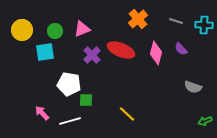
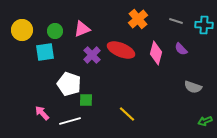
white pentagon: rotated 10 degrees clockwise
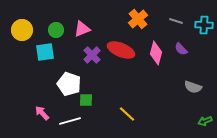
green circle: moved 1 px right, 1 px up
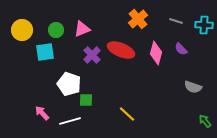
green arrow: rotated 72 degrees clockwise
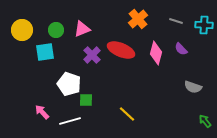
pink arrow: moved 1 px up
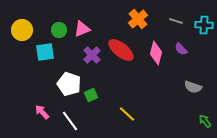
green circle: moved 3 px right
red ellipse: rotated 16 degrees clockwise
green square: moved 5 px right, 5 px up; rotated 24 degrees counterclockwise
white line: rotated 70 degrees clockwise
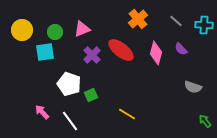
gray line: rotated 24 degrees clockwise
green circle: moved 4 px left, 2 px down
yellow line: rotated 12 degrees counterclockwise
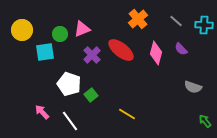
green circle: moved 5 px right, 2 px down
green square: rotated 16 degrees counterclockwise
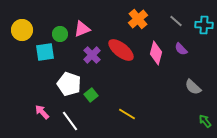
gray semicircle: rotated 24 degrees clockwise
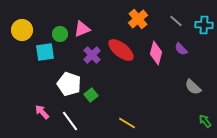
yellow line: moved 9 px down
